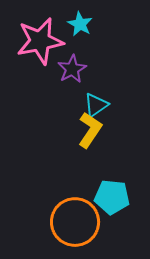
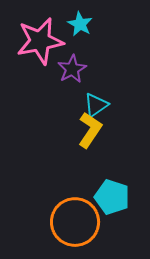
cyan pentagon: rotated 12 degrees clockwise
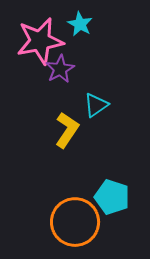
purple star: moved 12 px left
yellow L-shape: moved 23 px left
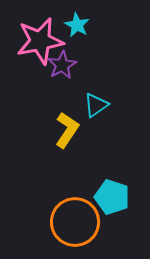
cyan star: moved 3 px left, 1 px down
purple star: moved 2 px right, 4 px up
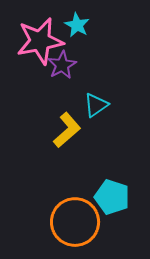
yellow L-shape: rotated 15 degrees clockwise
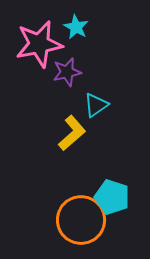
cyan star: moved 1 px left, 2 px down
pink star: moved 1 px left, 3 px down
purple star: moved 5 px right, 7 px down; rotated 16 degrees clockwise
yellow L-shape: moved 5 px right, 3 px down
orange circle: moved 6 px right, 2 px up
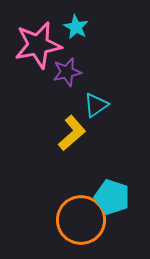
pink star: moved 1 px left, 1 px down
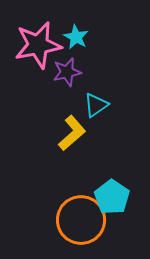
cyan star: moved 10 px down
cyan pentagon: rotated 16 degrees clockwise
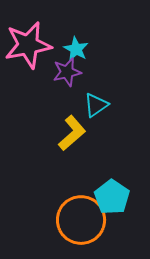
cyan star: moved 12 px down
pink star: moved 10 px left
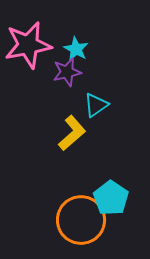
cyan pentagon: moved 1 px left, 1 px down
